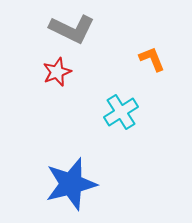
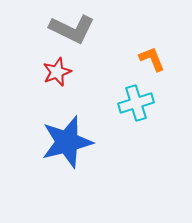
cyan cross: moved 15 px right, 9 px up; rotated 16 degrees clockwise
blue star: moved 4 px left, 42 px up
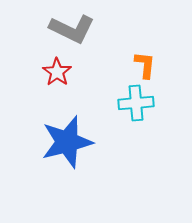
orange L-shape: moved 7 px left, 6 px down; rotated 28 degrees clockwise
red star: rotated 16 degrees counterclockwise
cyan cross: rotated 12 degrees clockwise
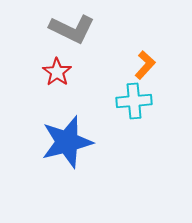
orange L-shape: rotated 36 degrees clockwise
cyan cross: moved 2 px left, 2 px up
